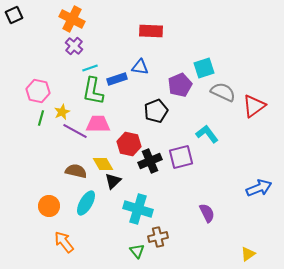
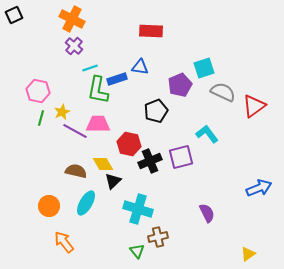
green L-shape: moved 5 px right, 1 px up
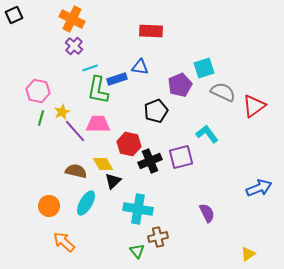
purple line: rotated 20 degrees clockwise
cyan cross: rotated 8 degrees counterclockwise
orange arrow: rotated 10 degrees counterclockwise
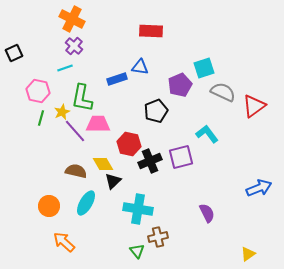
black square: moved 38 px down
cyan line: moved 25 px left
green L-shape: moved 16 px left, 8 px down
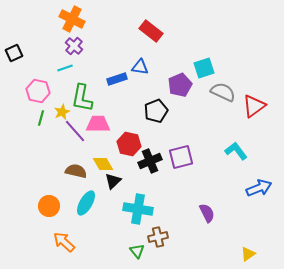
red rectangle: rotated 35 degrees clockwise
cyan L-shape: moved 29 px right, 17 px down
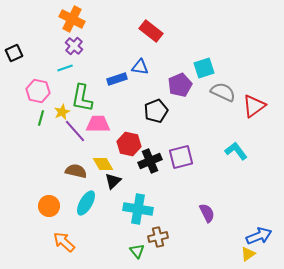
blue arrow: moved 48 px down
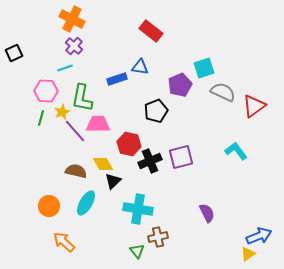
pink hexagon: moved 8 px right; rotated 10 degrees counterclockwise
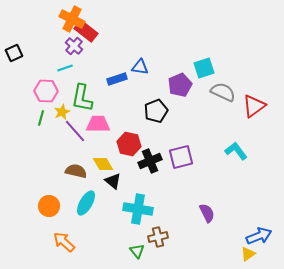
red rectangle: moved 65 px left
black triangle: rotated 36 degrees counterclockwise
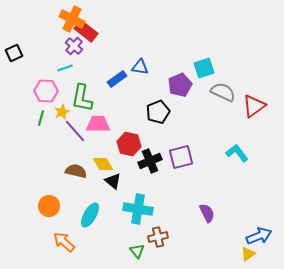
blue rectangle: rotated 18 degrees counterclockwise
black pentagon: moved 2 px right, 1 px down
cyan L-shape: moved 1 px right, 2 px down
cyan ellipse: moved 4 px right, 12 px down
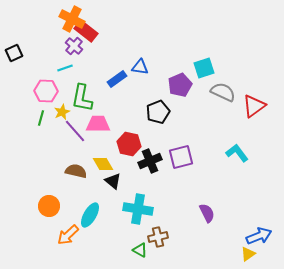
orange arrow: moved 4 px right, 7 px up; rotated 85 degrees counterclockwise
green triangle: moved 3 px right, 1 px up; rotated 21 degrees counterclockwise
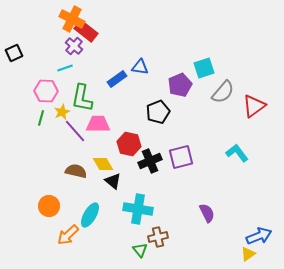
gray semicircle: rotated 105 degrees clockwise
green triangle: rotated 21 degrees clockwise
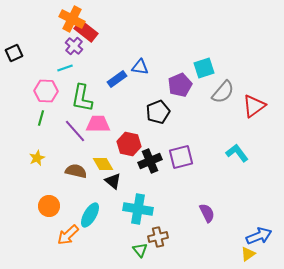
yellow star: moved 25 px left, 46 px down
